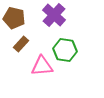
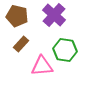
brown pentagon: moved 3 px right, 2 px up
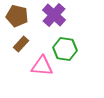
green hexagon: moved 1 px up
pink triangle: rotated 10 degrees clockwise
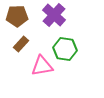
brown pentagon: rotated 15 degrees counterclockwise
pink triangle: rotated 15 degrees counterclockwise
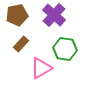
brown pentagon: moved 1 px up; rotated 10 degrees counterclockwise
pink triangle: moved 1 px left, 2 px down; rotated 20 degrees counterclockwise
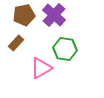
brown pentagon: moved 7 px right
brown rectangle: moved 5 px left, 1 px up
